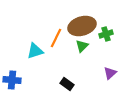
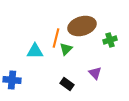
green cross: moved 4 px right, 6 px down
orange line: rotated 12 degrees counterclockwise
green triangle: moved 16 px left, 3 px down
cyan triangle: rotated 18 degrees clockwise
purple triangle: moved 15 px left; rotated 32 degrees counterclockwise
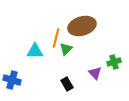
green cross: moved 4 px right, 22 px down
blue cross: rotated 12 degrees clockwise
black rectangle: rotated 24 degrees clockwise
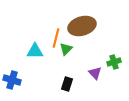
black rectangle: rotated 48 degrees clockwise
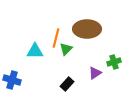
brown ellipse: moved 5 px right, 3 px down; rotated 16 degrees clockwise
purple triangle: rotated 40 degrees clockwise
black rectangle: rotated 24 degrees clockwise
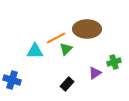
orange line: rotated 48 degrees clockwise
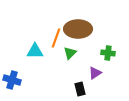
brown ellipse: moved 9 px left
orange line: rotated 42 degrees counterclockwise
green triangle: moved 4 px right, 4 px down
green cross: moved 6 px left, 9 px up; rotated 24 degrees clockwise
black rectangle: moved 13 px right, 5 px down; rotated 56 degrees counterclockwise
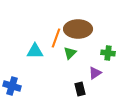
blue cross: moved 6 px down
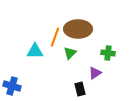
orange line: moved 1 px left, 1 px up
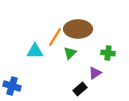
orange line: rotated 12 degrees clockwise
black rectangle: rotated 64 degrees clockwise
